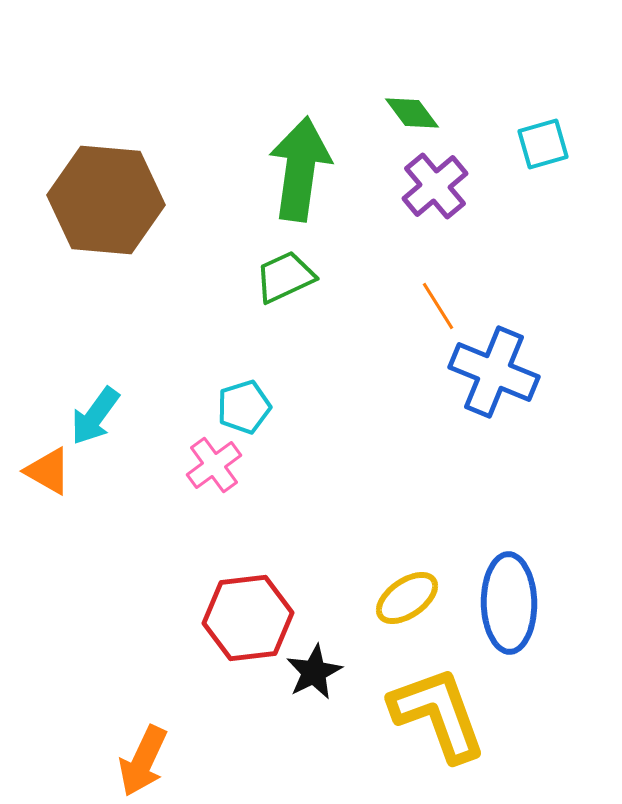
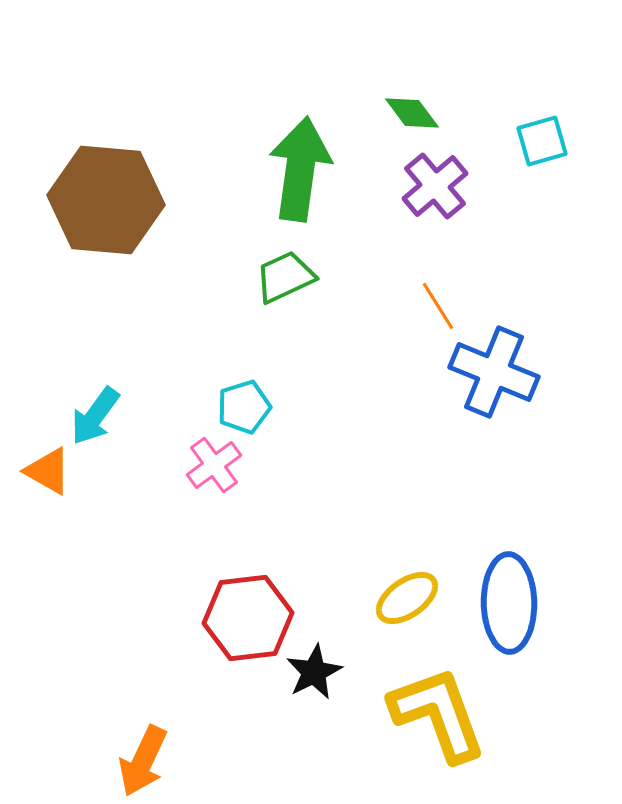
cyan square: moved 1 px left, 3 px up
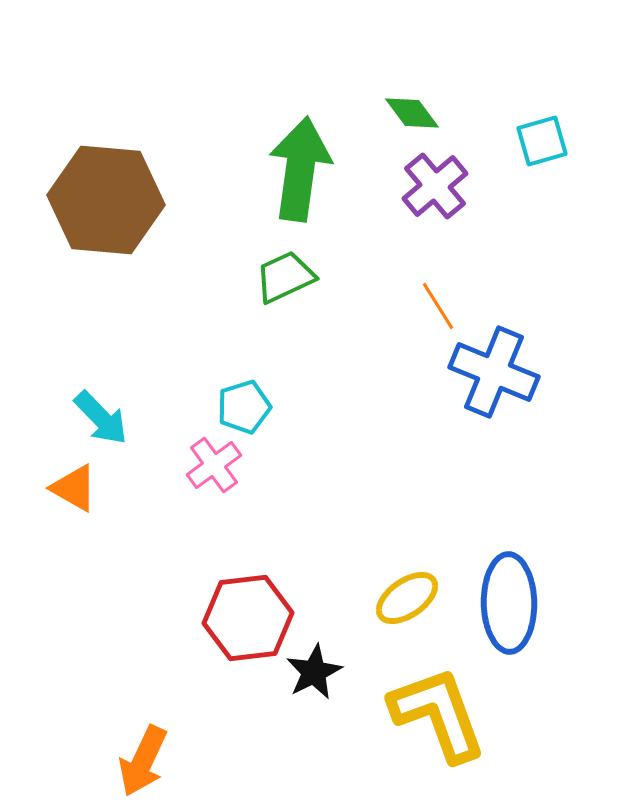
cyan arrow: moved 6 px right, 2 px down; rotated 80 degrees counterclockwise
orange triangle: moved 26 px right, 17 px down
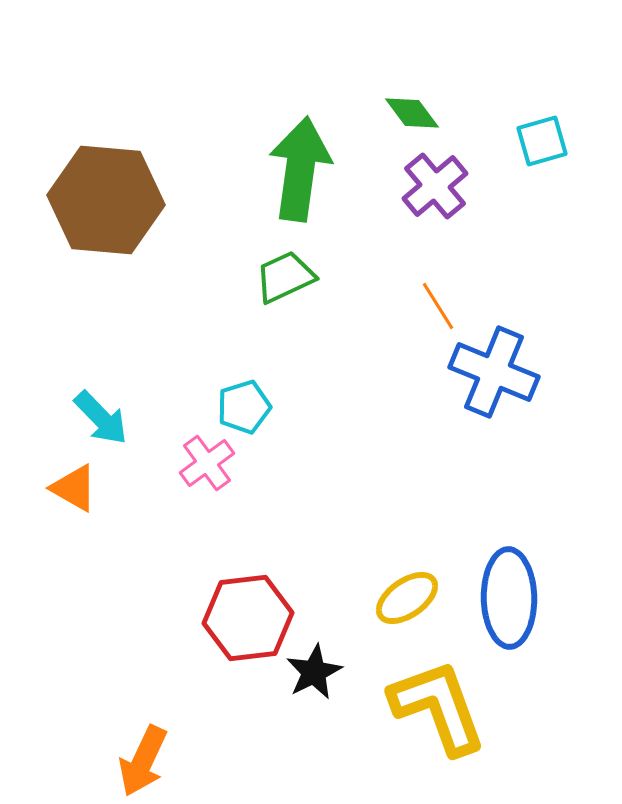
pink cross: moved 7 px left, 2 px up
blue ellipse: moved 5 px up
yellow L-shape: moved 7 px up
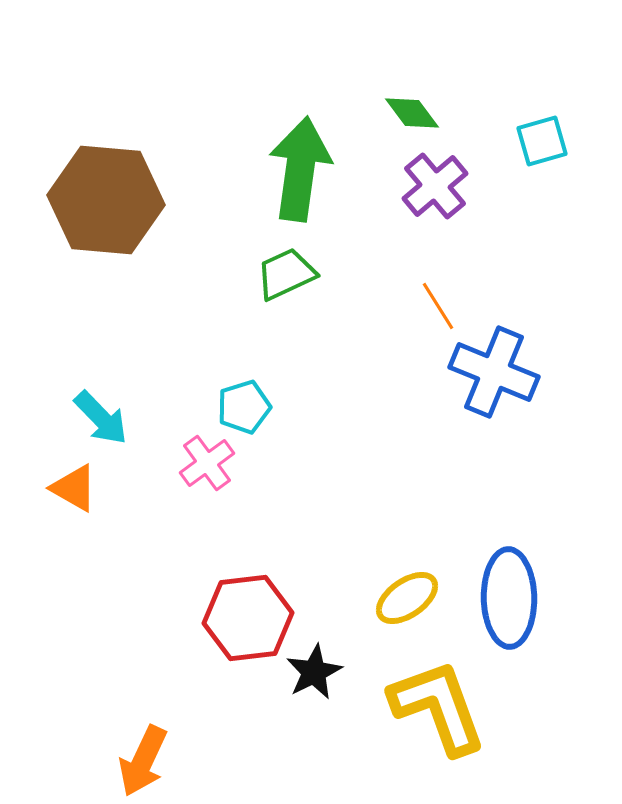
green trapezoid: moved 1 px right, 3 px up
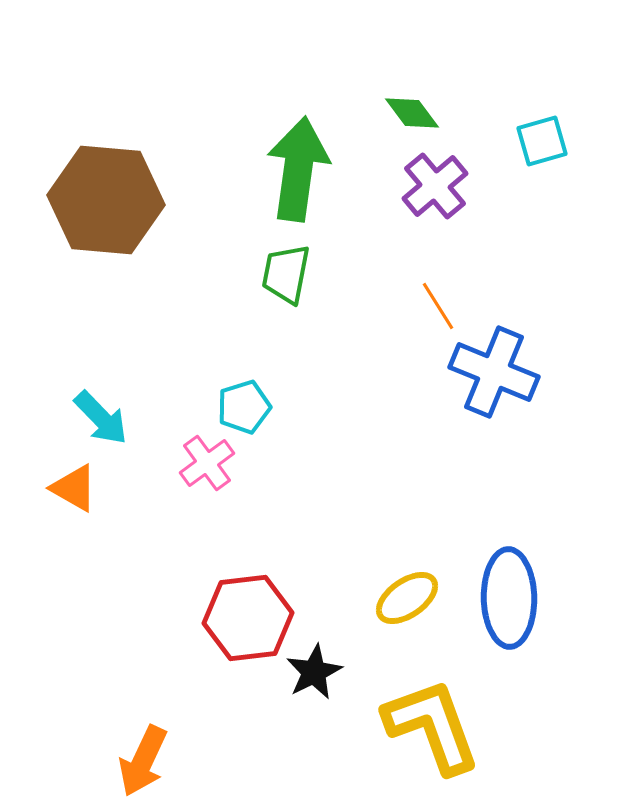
green arrow: moved 2 px left
green trapezoid: rotated 54 degrees counterclockwise
yellow L-shape: moved 6 px left, 19 px down
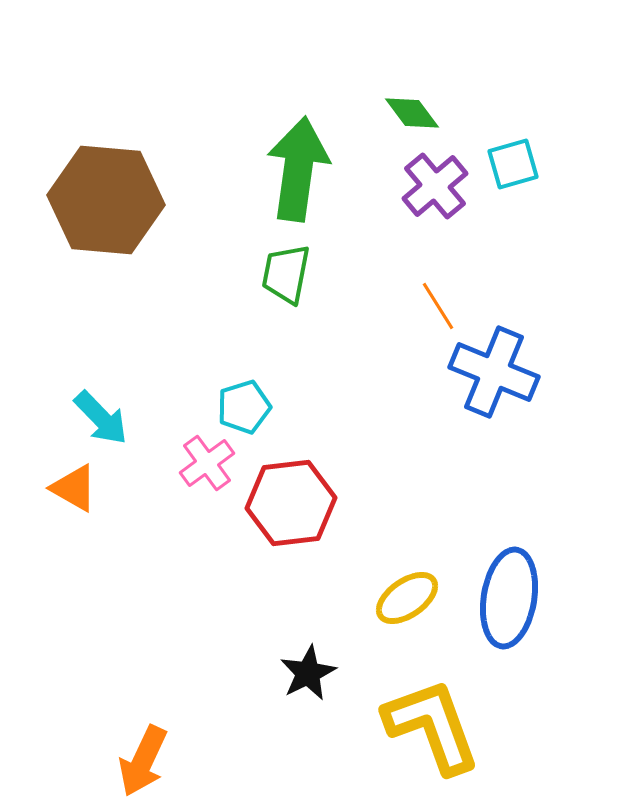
cyan square: moved 29 px left, 23 px down
blue ellipse: rotated 10 degrees clockwise
red hexagon: moved 43 px right, 115 px up
black star: moved 6 px left, 1 px down
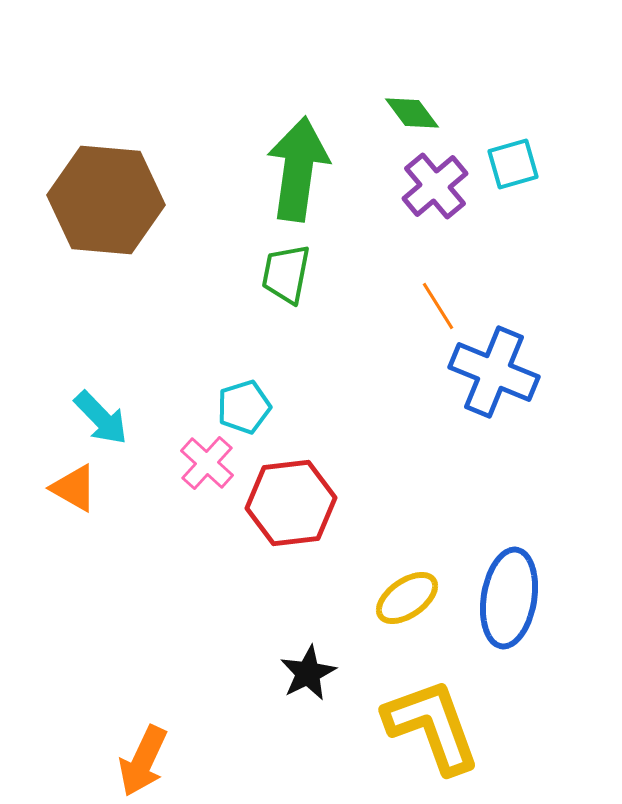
pink cross: rotated 12 degrees counterclockwise
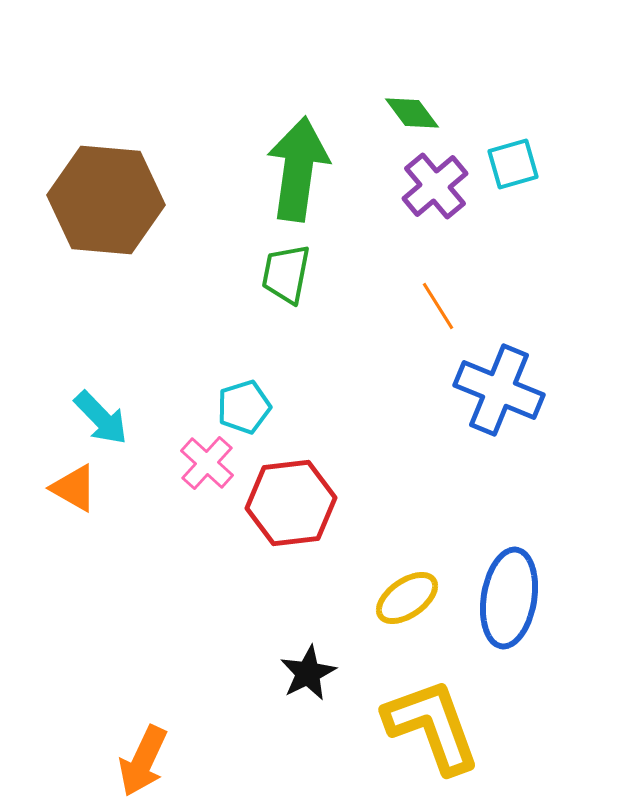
blue cross: moved 5 px right, 18 px down
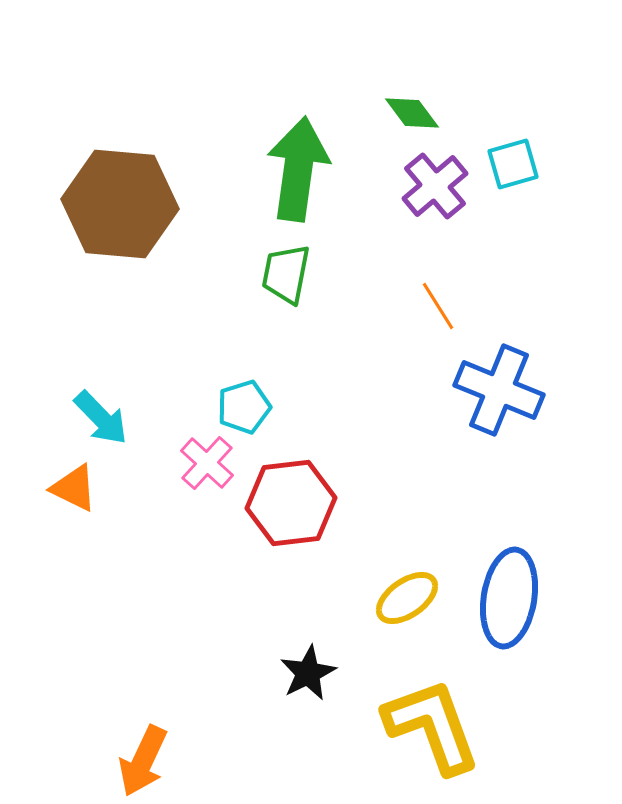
brown hexagon: moved 14 px right, 4 px down
orange triangle: rotated 4 degrees counterclockwise
